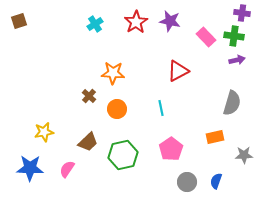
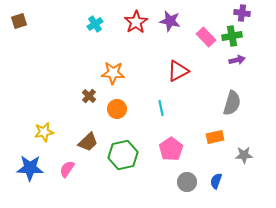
green cross: moved 2 px left; rotated 18 degrees counterclockwise
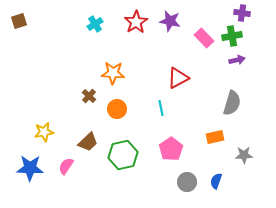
pink rectangle: moved 2 px left, 1 px down
red triangle: moved 7 px down
pink semicircle: moved 1 px left, 3 px up
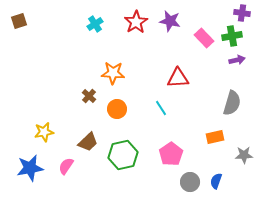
red triangle: rotated 25 degrees clockwise
cyan line: rotated 21 degrees counterclockwise
pink pentagon: moved 5 px down
blue star: rotated 12 degrees counterclockwise
gray circle: moved 3 px right
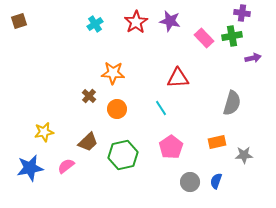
purple arrow: moved 16 px right, 2 px up
orange rectangle: moved 2 px right, 5 px down
pink pentagon: moved 7 px up
pink semicircle: rotated 18 degrees clockwise
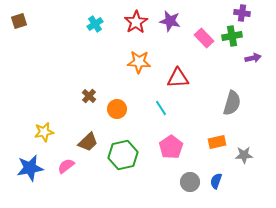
orange star: moved 26 px right, 11 px up
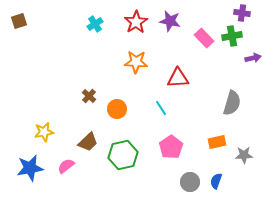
orange star: moved 3 px left
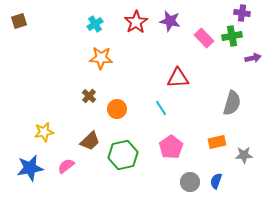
orange star: moved 35 px left, 4 px up
brown trapezoid: moved 2 px right, 1 px up
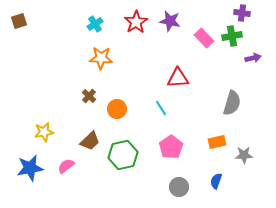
gray circle: moved 11 px left, 5 px down
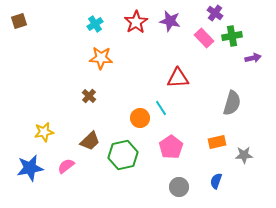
purple cross: moved 27 px left; rotated 28 degrees clockwise
orange circle: moved 23 px right, 9 px down
